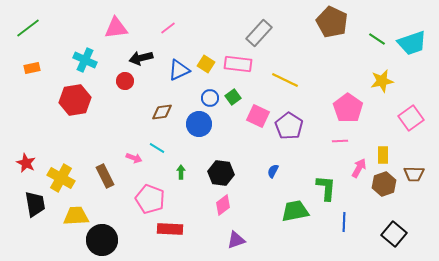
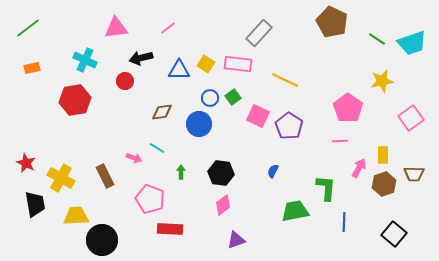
blue triangle at (179, 70): rotated 25 degrees clockwise
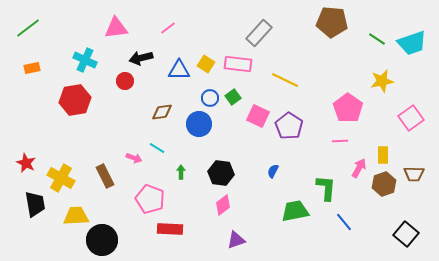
brown pentagon at (332, 22): rotated 20 degrees counterclockwise
blue line at (344, 222): rotated 42 degrees counterclockwise
black square at (394, 234): moved 12 px right
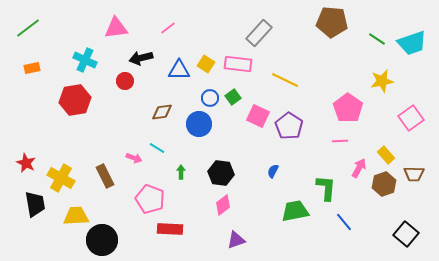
yellow rectangle at (383, 155): moved 3 px right; rotated 42 degrees counterclockwise
